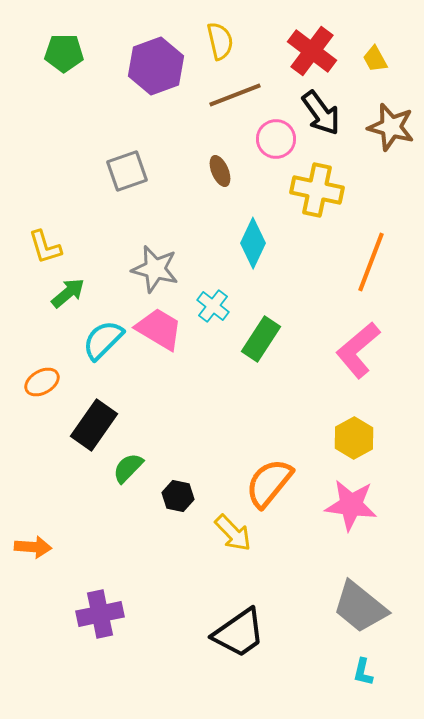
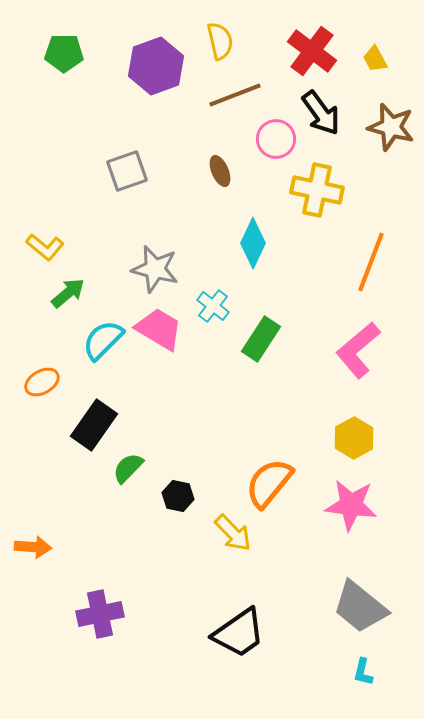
yellow L-shape: rotated 33 degrees counterclockwise
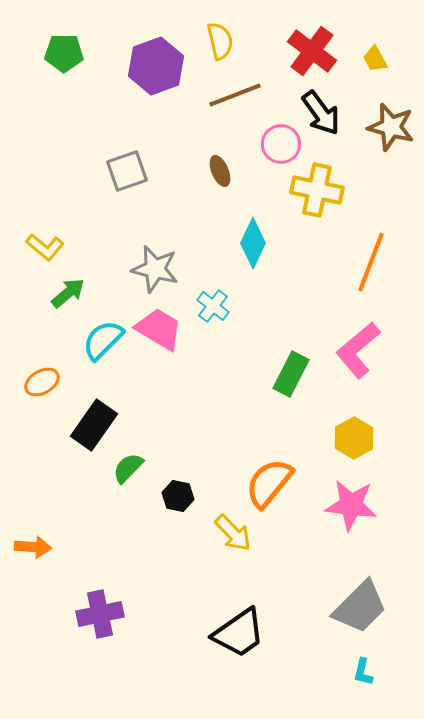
pink circle: moved 5 px right, 5 px down
green rectangle: moved 30 px right, 35 px down; rotated 6 degrees counterclockwise
gray trapezoid: rotated 84 degrees counterclockwise
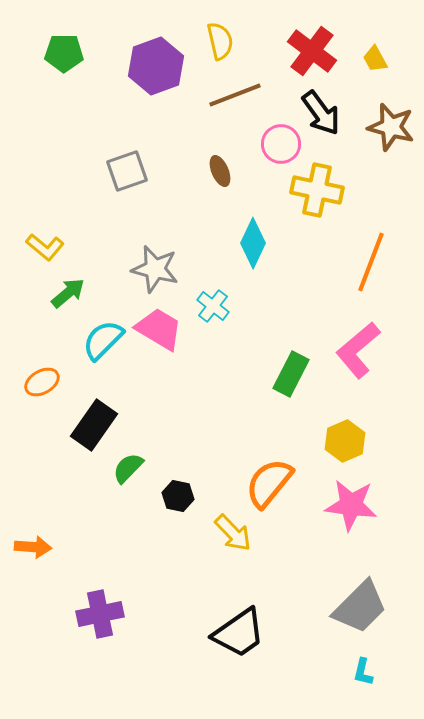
yellow hexagon: moved 9 px left, 3 px down; rotated 6 degrees clockwise
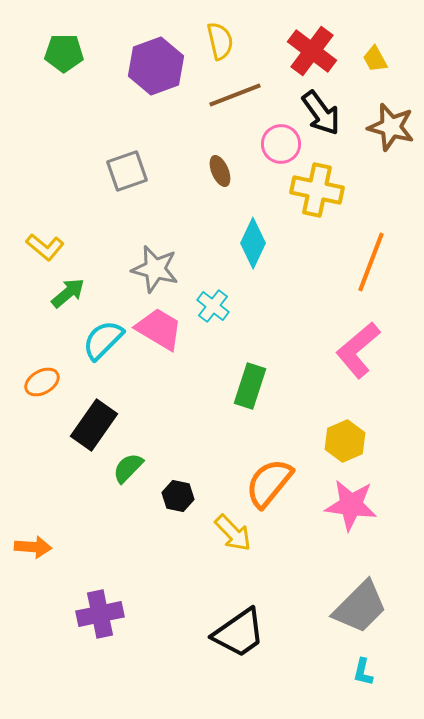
green rectangle: moved 41 px left, 12 px down; rotated 9 degrees counterclockwise
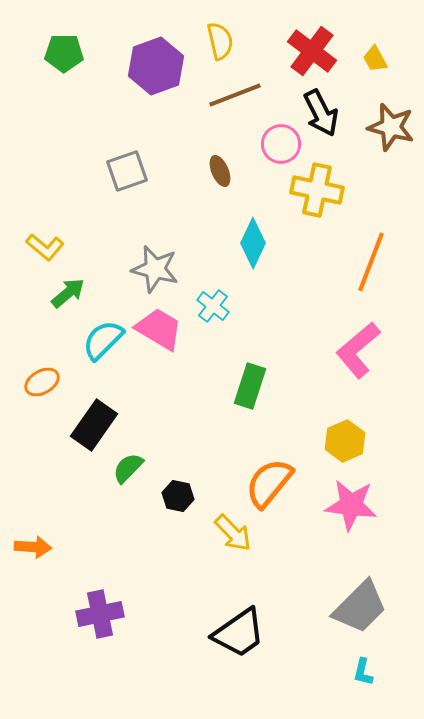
black arrow: rotated 9 degrees clockwise
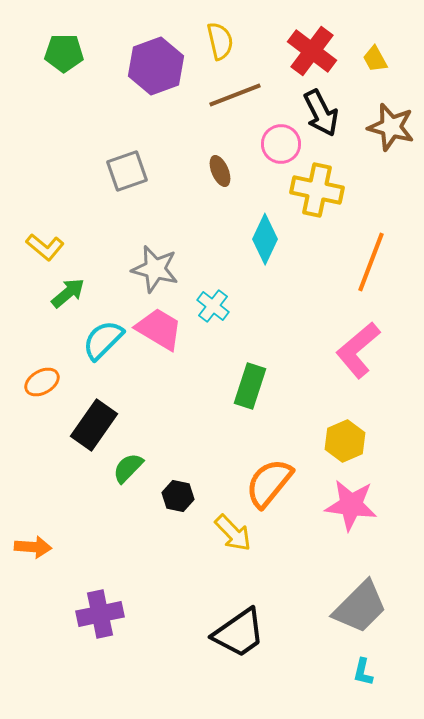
cyan diamond: moved 12 px right, 4 px up
